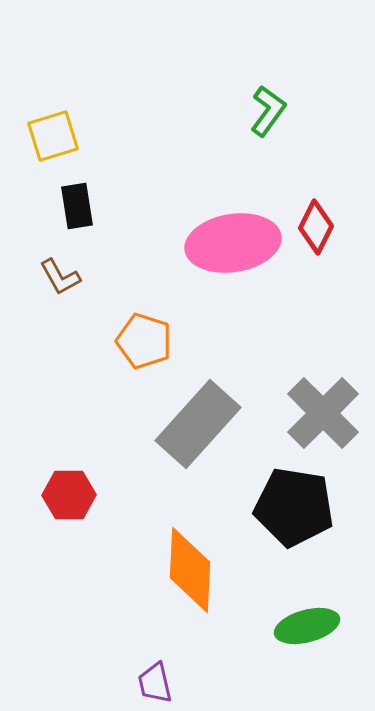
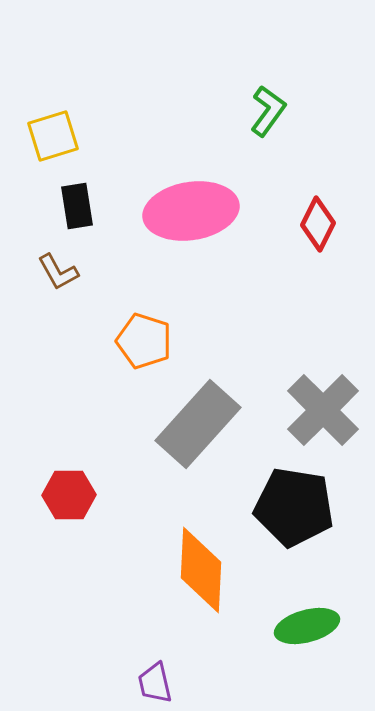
red diamond: moved 2 px right, 3 px up
pink ellipse: moved 42 px left, 32 px up
brown L-shape: moved 2 px left, 5 px up
gray cross: moved 3 px up
orange diamond: moved 11 px right
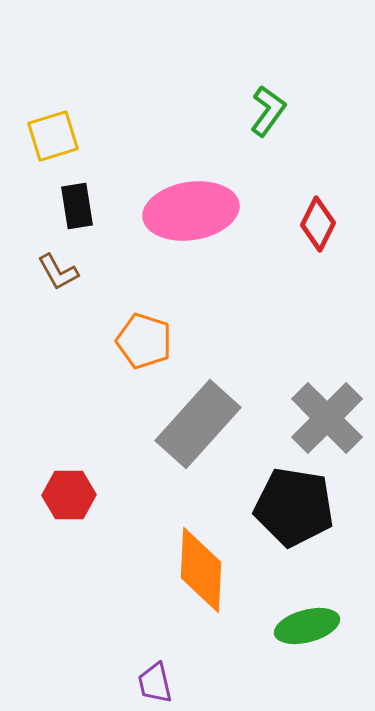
gray cross: moved 4 px right, 8 px down
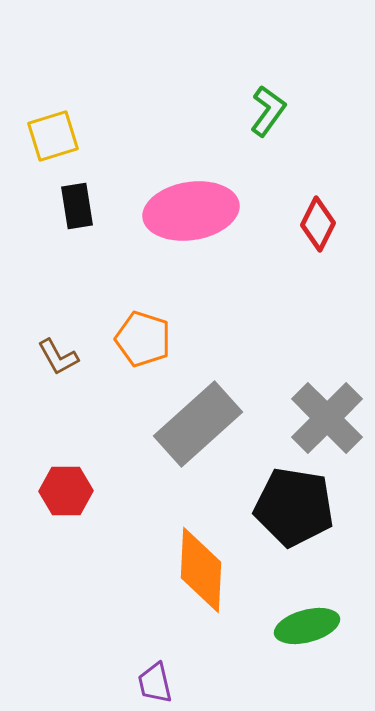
brown L-shape: moved 85 px down
orange pentagon: moved 1 px left, 2 px up
gray rectangle: rotated 6 degrees clockwise
red hexagon: moved 3 px left, 4 px up
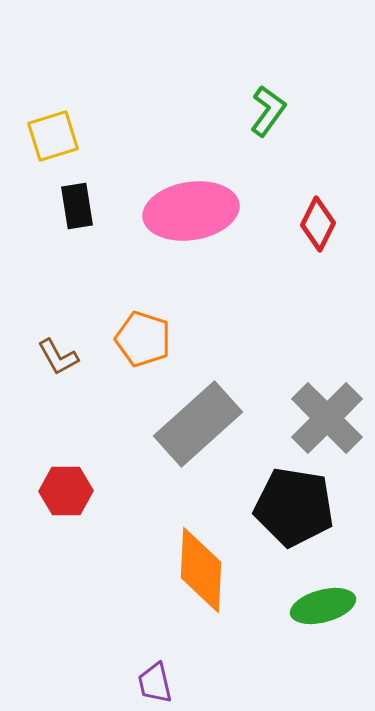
green ellipse: moved 16 px right, 20 px up
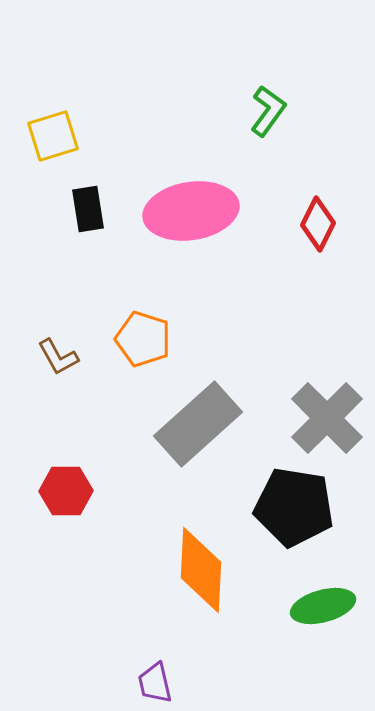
black rectangle: moved 11 px right, 3 px down
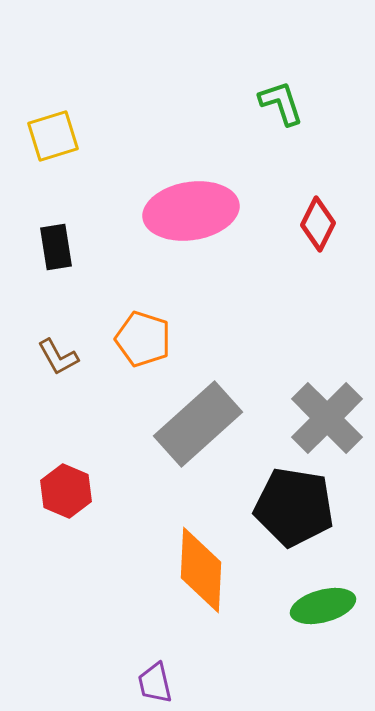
green L-shape: moved 13 px right, 8 px up; rotated 54 degrees counterclockwise
black rectangle: moved 32 px left, 38 px down
red hexagon: rotated 24 degrees clockwise
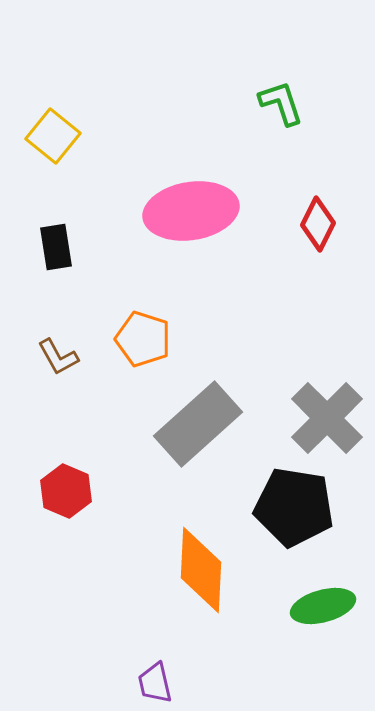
yellow square: rotated 34 degrees counterclockwise
